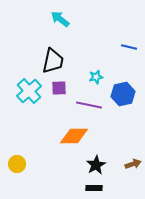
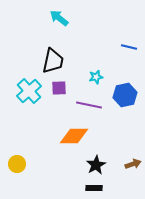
cyan arrow: moved 1 px left, 1 px up
blue hexagon: moved 2 px right, 1 px down
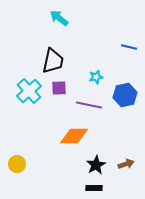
brown arrow: moved 7 px left
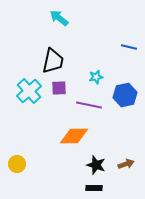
black star: rotated 24 degrees counterclockwise
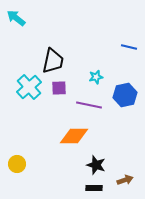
cyan arrow: moved 43 px left
cyan cross: moved 4 px up
brown arrow: moved 1 px left, 16 px down
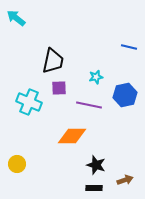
cyan cross: moved 15 px down; rotated 25 degrees counterclockwise
orange diamond: moved 2 px left
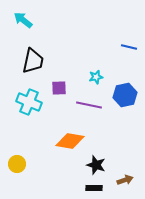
cyan arrow: moved 7 px right, 2 px down
black trapezoid: moved 20 px left
orange diamond: moved 2 px left, 5 px down; rotated 8 degrees clockwise
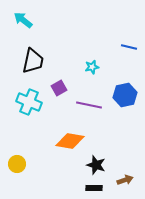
cyan star: moved 4 px left, 10 px up
purple square: rotated 28 degrees counterclockwise
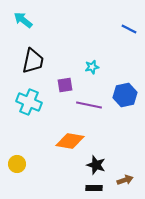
blue line: moved 18 px up; rotated 14 degrees clockwise
purple square: moved 6 px right, 3 px up; rotated 21 degrees clockwise
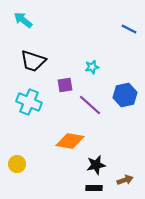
black trapezoid: rotated 96 degrees clockwise
purple line: moved 1 px right; rotated 30 degrees clockwise
black star: rotated 30 degrees counterclockwise
